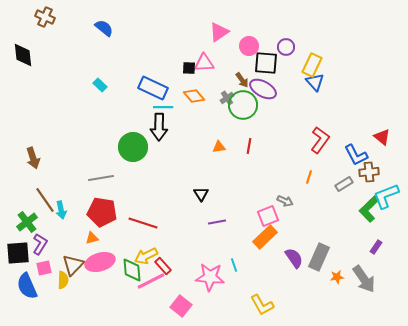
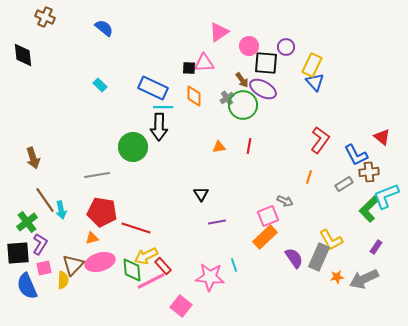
orange diamond at (194, 96): rotated 40 degrees clockwise
gray line at (101, 178): moved 4 px left, 3 px up
red line at (143, 223): moved 7 px left, 5 px down
gray arrow at (364, 279): rotated 100 degrees clockwise
yellow L-shape at (262, 305): moved 69 px right, 65 px up
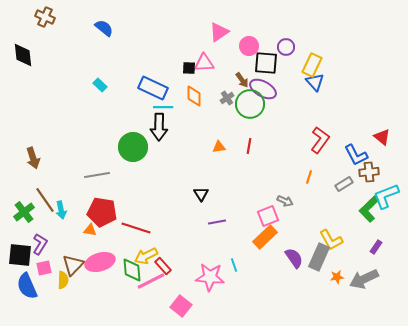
green circle at (243, 105): moved 7 px right, 1 px up
green cross at (27, 222): moved 3 px left, 10 px up
orange triangle at (92, 238): moved 2 px left, 8 px up; rotated 24 degrees clockwise
black square at (18, 253): moved 2 px right, 2 px down; rotated 10 degrees clockwise
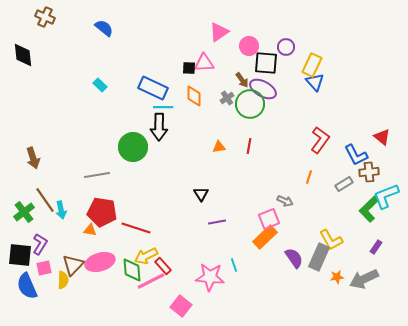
pink square at (268, 216): moved 1 px right, 3 px down
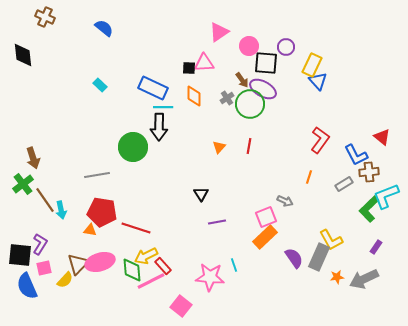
blue triangle at (315, 82): moved 3 px right, 1 px up
orange triangle at (219, 147): rotated 40 degrees counterclockwise
green cross at (24, 212): moved 1 px left, 28 px up
pink square at (269, 219): moved 3 px left, 2 px up
brown triangle at (73, 265): moved 5 px right, 1 px up
yellow semicircle at (63, 280): moved 2 px right; rotated 42 degrees clockwise
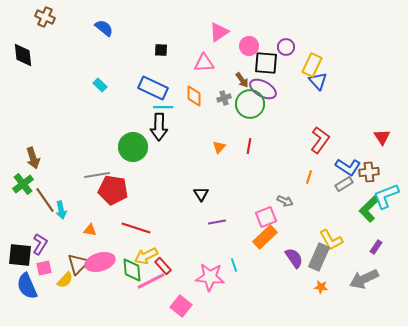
black square at (189, 68): moved 28 px left, 18 px up
gray cross at (227, 98): moved 3 px left; rotated 16 degrees clockwise
red triangle at (382, 137): rotated 18 degrees clockwise
blue L-shape at (356, 155): moved 8 px left, 12 px down; rotated 30 degrees counterclockwise
red pentagon at (102, 212): moved 11 px right, 22 px up
orange star at (337, 277): moved 16 px left, 10 px down; rotated 16 degrees clockwise
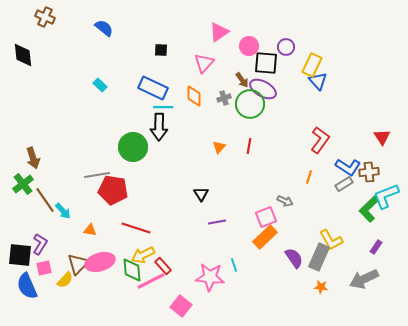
pink triangle at (204, 63): rotated 45 degrees counterclockwise
cyan arrow at (61, 210): moved 2 px right, 1 px down; rotated 30 degrees counterclockwise
yellow arrow at (146, 256): moved 3 px left, 1 px up
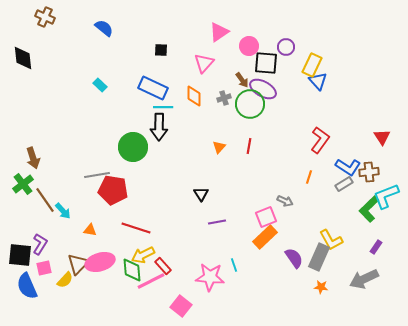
black diamond at (23, 55): moved 3 px down
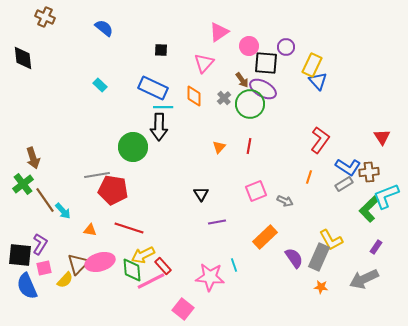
gray cross at (224, 98): rotated 24 degrees counterclockwise
pink square at (266, 217): moved 10 px left, 26 px up
red line at (136, 228): moved 7 px left
pink square at (181, 306): moved 2 px right, 3 px down
